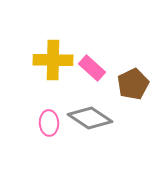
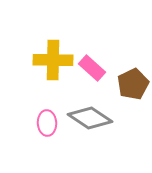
pink ellipse: moved 2 px left
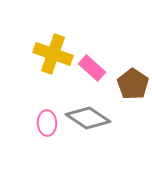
yellow cross: moved 6 px up; rotated 18 degrees clockwise
brown pentagon: rotated 12 degrees counterclockwise
gray diamond: moved 2 px left
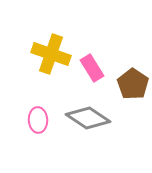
yellow cross: moved 2 px left
pink rectangle: rotated 16 degrees clockwise
pink ellipse: moved 9 px left, 3 px up
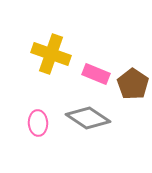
pink rectangle: moved 4 px right, 6 px down; rotated 36 degrees counterclockwise
pink ellipse: moved 3 px down
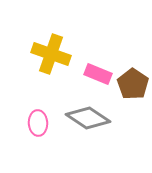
pink rectangle: moved 2 px right
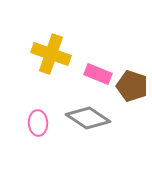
brown pentagon: moved 1 px left, 2 px down; rotated 16 degrees counterclockwise
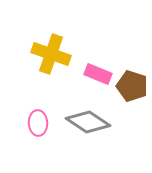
gray diamond: moved 4 px down
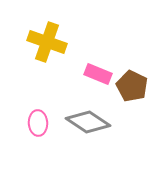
yellow cross: moved 4 px left, 12 px up
brown pentagon: rotated 8 degrees clockwise
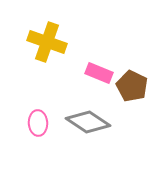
pink rectangle: moved 1 px right, 1 px up
